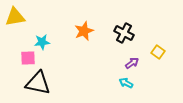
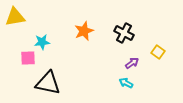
black triangle: moved 10 px right
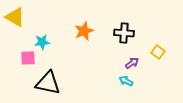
yellow triangle: rotated 40 degrees clockwise
black cross: rotated 24 degrees counterclockwise
cyan arrow: moved 2 px up
